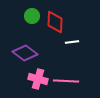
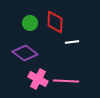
green circle: moved 2 px left, 7 px down
pink cross: rotated 12 degrees clockwise
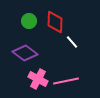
green circle: moved 1 px left, 2 px up
white line: rotated 56 degrees clockwise
pink line: rotated 15 degrees counterclockwise
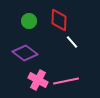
red diamond: moved 4 px right, 2 px up
pink cross: moved 1 px down
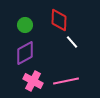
green circle: moved 4 px left, 4 px down
purple diamond: rotated 65 degrees counterclockwise
pink cross: moved 5 px left, 1 px down
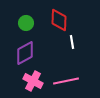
green circle: moved 1 px right, 2 px up
white line: rotated 32 degrees clockwise
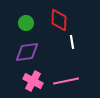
purple diamond: moved 2 px right, 1 px up; rotated 20 degrees clockwise
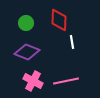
purple diamond: rotated 30 degrees clockwise
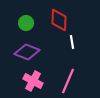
pink line: moved 2 px right; rotated 55 degrees counterclockwise
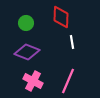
red diamond: moved 2 px right, 3 px up
